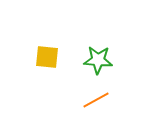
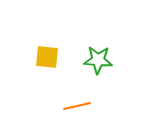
orange line: moved 19 px left, 6 px down; rotated 16 degrees clockwise
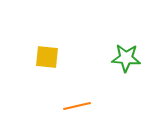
green star: moved 28 px right, 2 px up
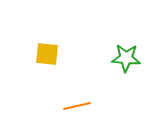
yellow square: moved 3 px up
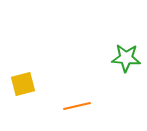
yellow square: moved 24 px left, 30 px down; rotated 20 degrees counterclockwise
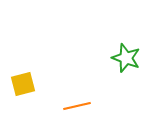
green star: rotated 16 degrees clockwise
